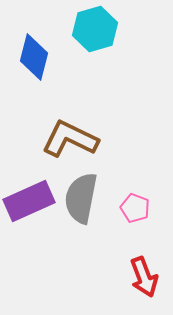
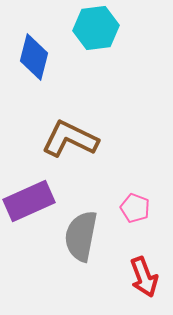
cyan hexagon: moved 1 px right, 1 px up; rotated 9 degrees clockwise
gray semicircle: moved 38 px down
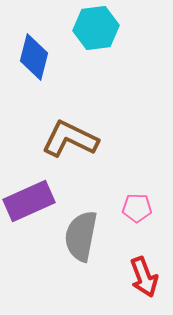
pink pentagon: moved 2 px right; rotated 20 degrees counterclockwise
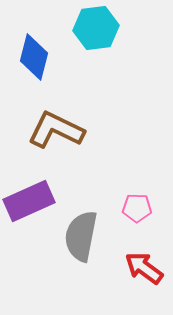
brown L-shape: moved 14 px left, 9 px up
red arrow: moved 9 px up; rotated 147 degrees clockwise
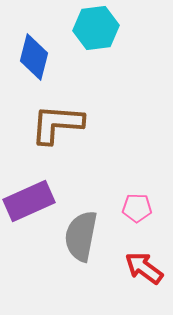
brown L-shape: moved 1 px right, 6 px up; rotated 22 degrees counterclockwise
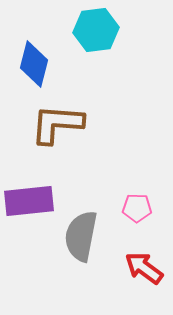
cyan hexagon: moved 2 px down
blue diamond: moved 7 px down
purple rectangle: rotated 18 degrees clockwise
